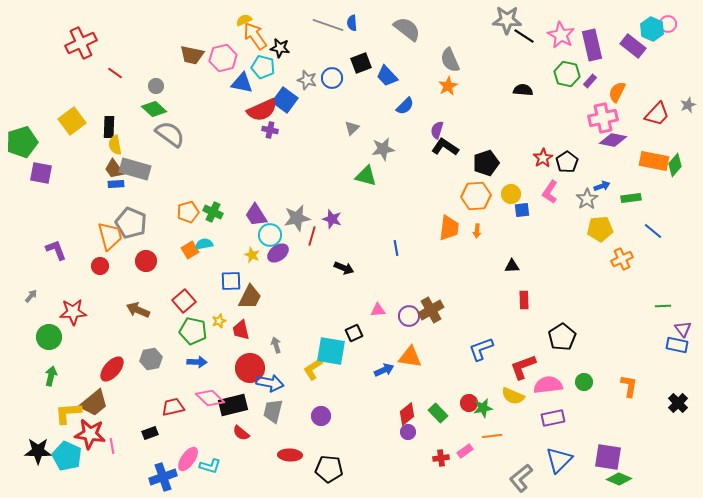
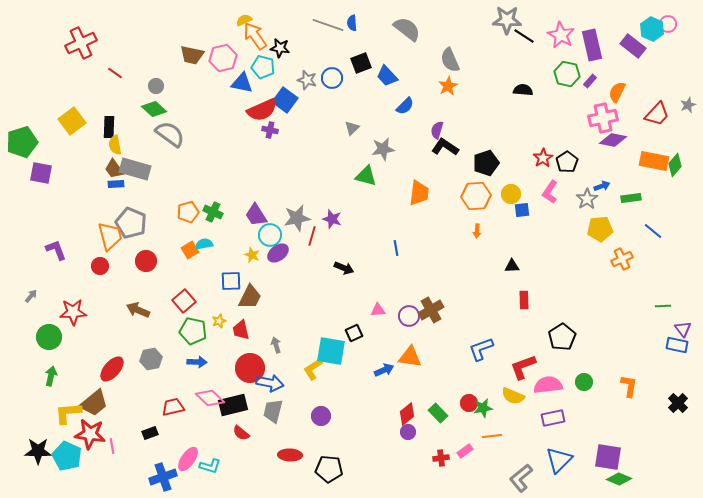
orange trapezoid at (449, 228): moved 30 px left, 35 px up
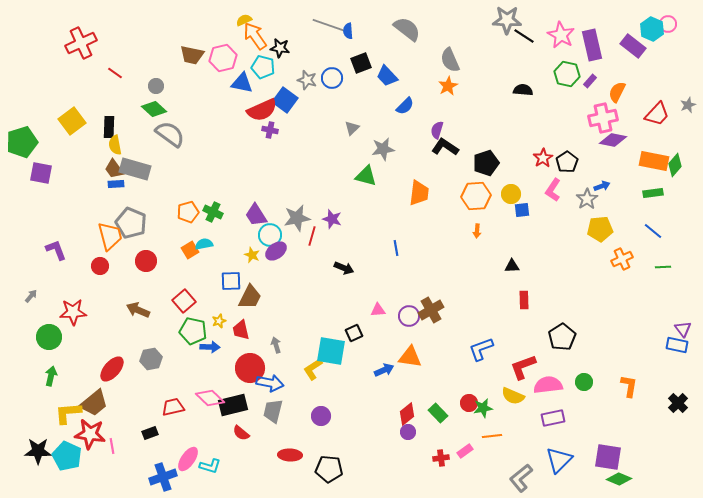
blue semicircle at (352, 23): moved 4 px left, 8 px down
pink L-shape at (550, 192): moved 3 px right, 2 px up
green rectangle at (631, 198): moved 22 px right, 5 px up
purple ellipse at (278, 253): moved 2 px left, 2 px up
green line at (663, 306): moved 39 px up
blue arrow at (197, 362): moved 13 px right, 15 px up
